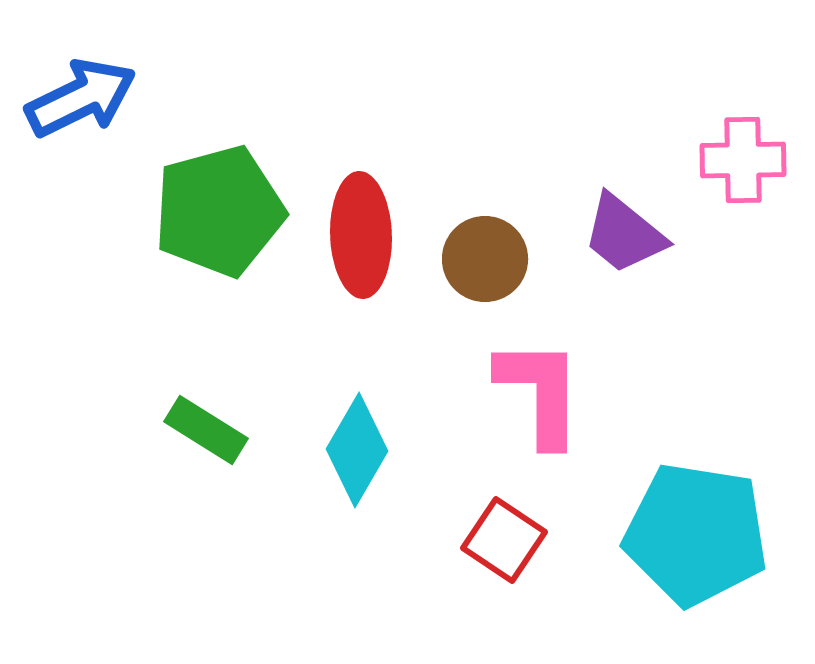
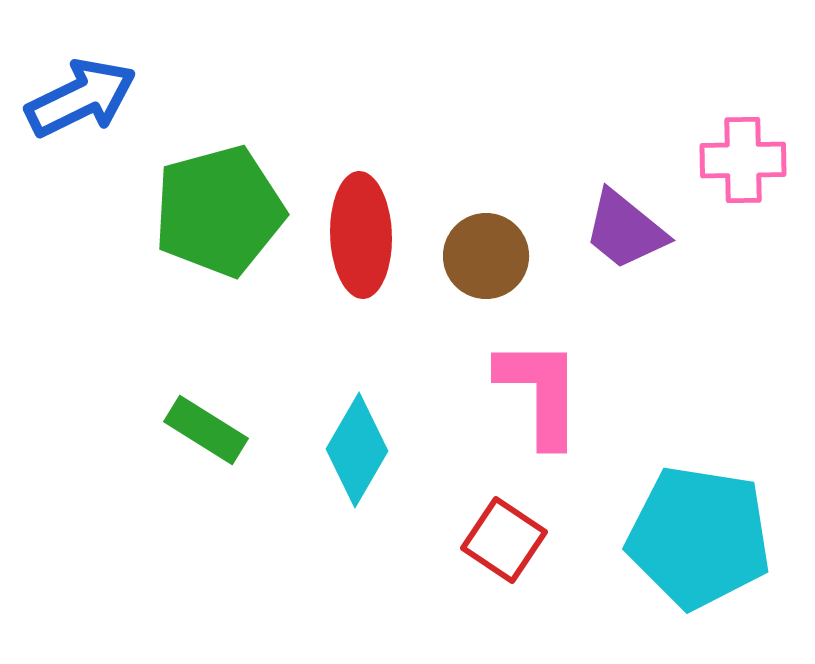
purple trapezoid: moved 1 px right, 4 px up
brown circle: moved 1 px right, 3 px up
cyan pentagon: moved 3 px right, 3 px down
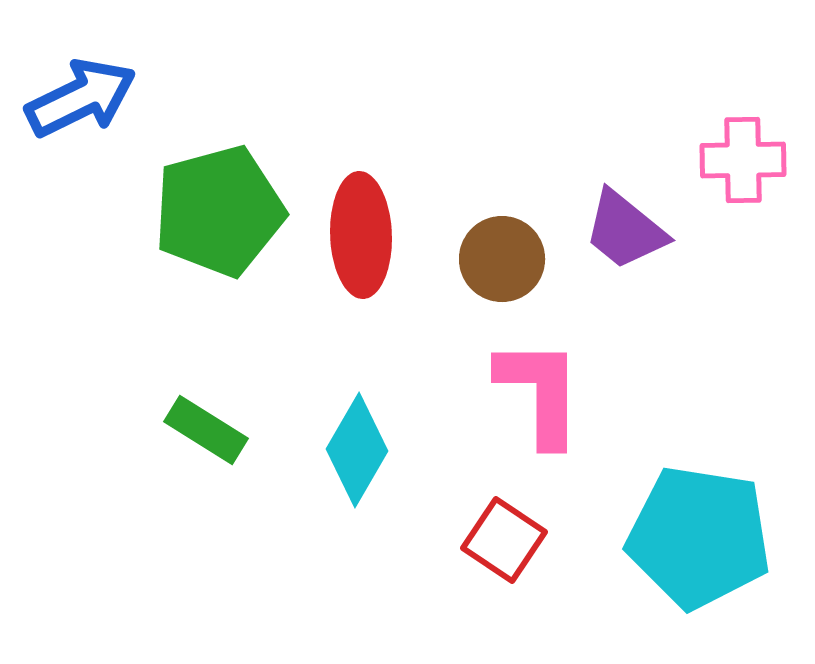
brown circle: moved 16 px right, 3 px down
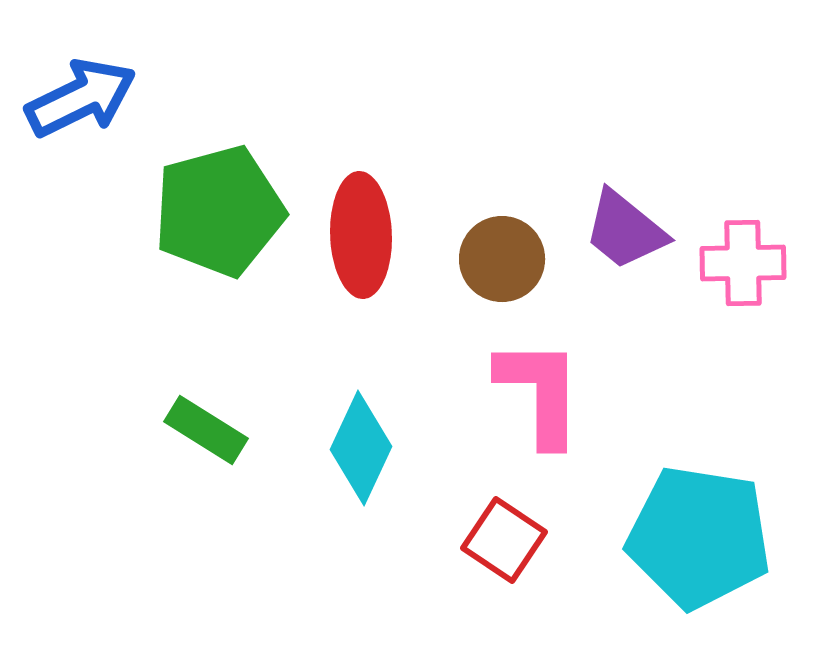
pink cross: moved 103 px down
cyan diamond: moved 4 px right, 2 px up; rotated 5 degrees counterclockwise
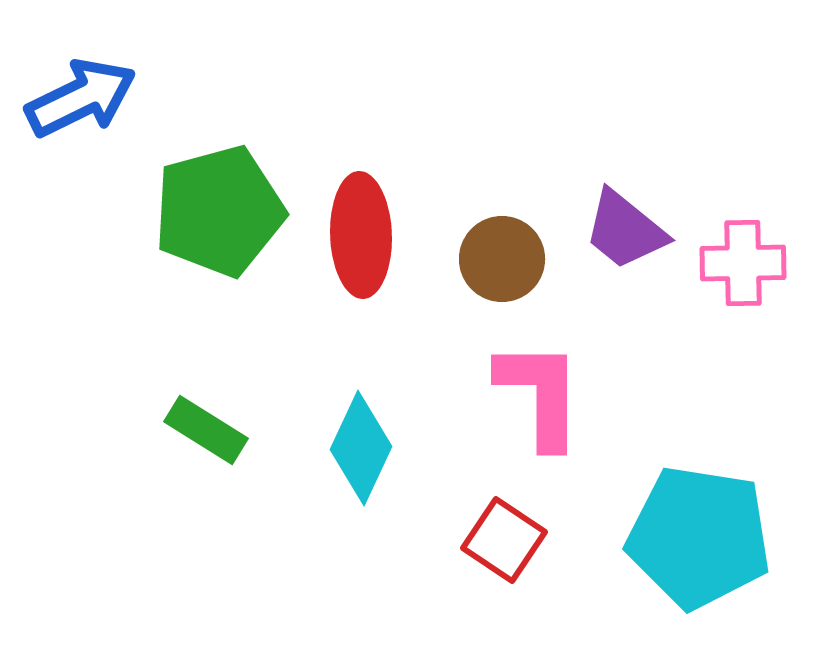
pink L-shape: moved 2 px down
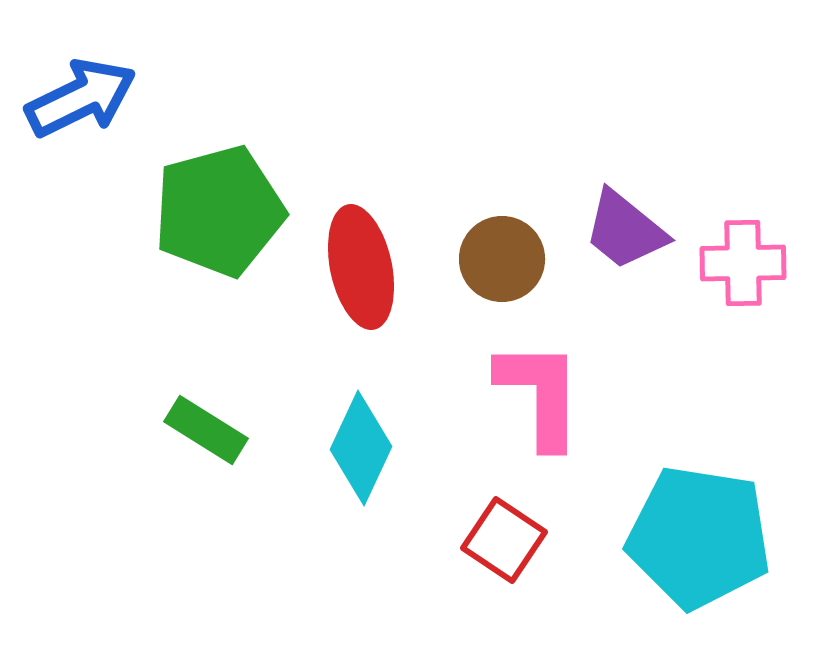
red ellipse: moved 32 px down; rotated 10 degrees counterclockwise
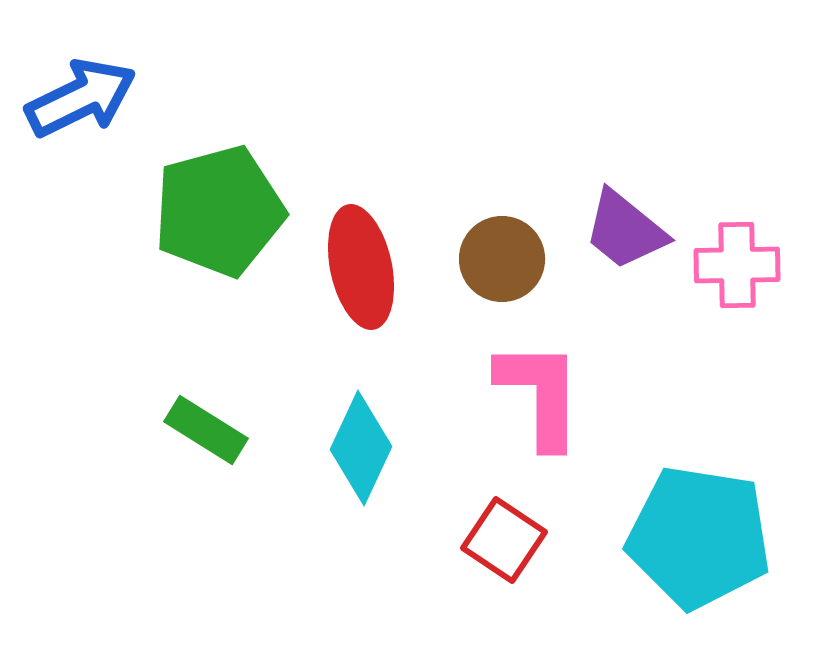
pink cross: moved 6 px left, 2 px down
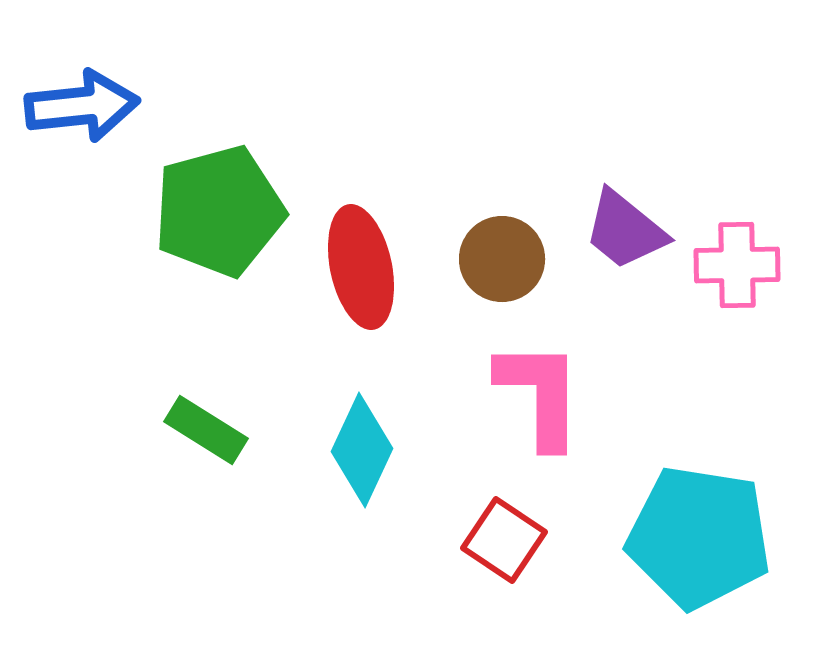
blue arrow: moved 1 px right, 8 px down; rotated 20 degrees clockwise
cyan diamond: moved 1 px right, 2 px down
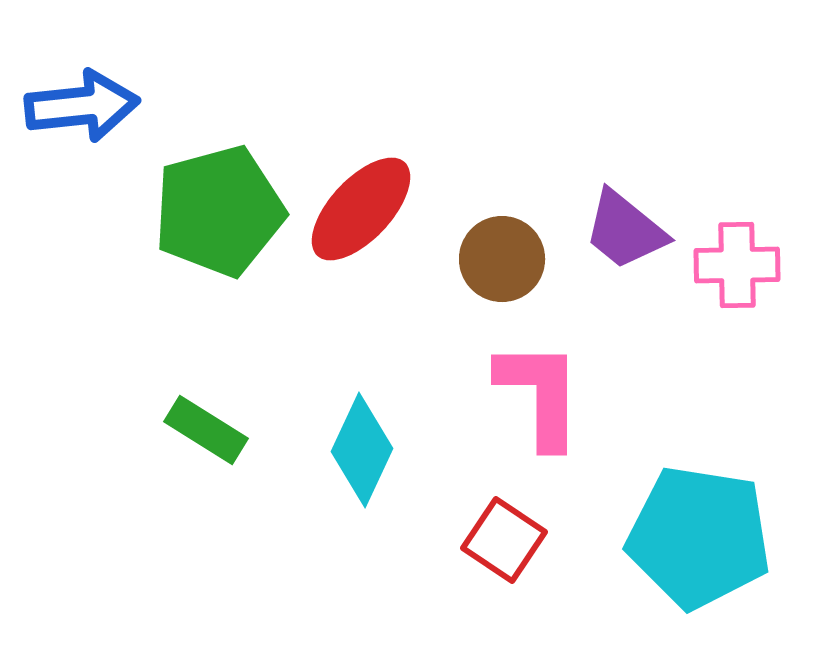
red ellipse: moved 58 px up; rotated 55 degrees clockwise
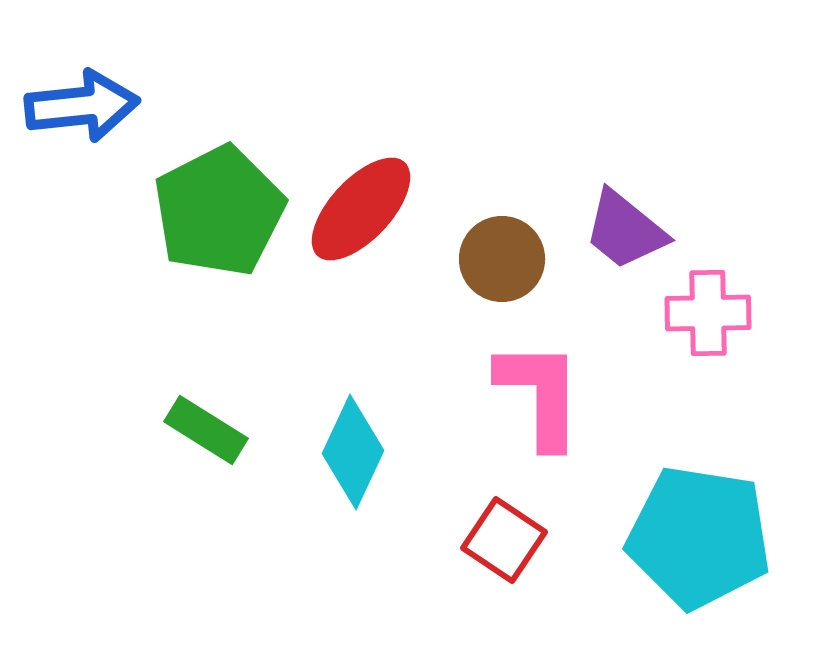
green pentagon: rotated 12 degrees counterclockwise
pink cross: moved 29 px left, 48 px down
cyan diamond: moved 9 px left, 2 px down
